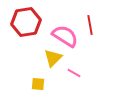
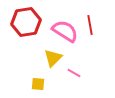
pink semicircle: moved 5 px up
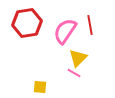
red hexagon: moved 1 px right, 1 px down
pink semicircle: rotated 88 degrees counterclockwise
yellow triangle: moved 25 px right
yellow square: moved 2 px right, 3 px down
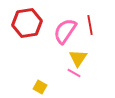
yellow triangle: rotated 12 degrees counterclockwise
yellow square: rotated 24 degrees clockwise
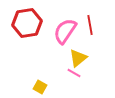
yellow triangle: rotated 18 degrees clockwise
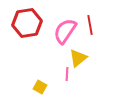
pink line: moved 7 px left, 1 px down; rotated 64 degrees clockwise
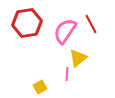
red line: moved 1 px right, 1 px up; rotated 18 degrees counterclockwise
yellow square: rotated 32 degrees clockwise
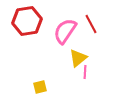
red hexagon: moved 2 px up
pink line: moved 18 px right, 2 px up
yellow square: rotated 16 degrees clockwise
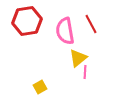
pink semicircle: rotated 44 degrees counterclockwise
yellow square: rotated 16 degrees counterclockwise
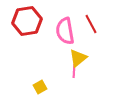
pink line: moved 11 px left, 1 px up
